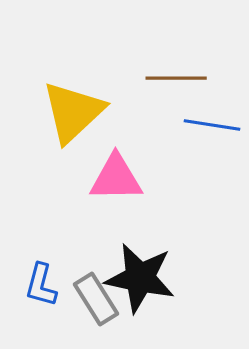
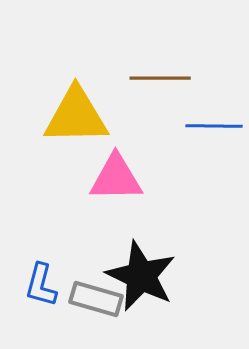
brown line: moved 16 px left
yellow triangle: moved 3 px right, 4 px down; rotated 42 degrees clockwise
blue line: moved 2 px right, 1 px down; rotated 8 degrees counterclockwise
black star: moved 1 px right, 2 px up; rotated 14 degrees clockwise
gray rectangle: rotated 42 degrees counterclockwise
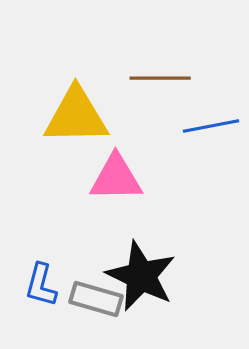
blue line: moved 3 px left; rotated 12 degrees counterclockwise
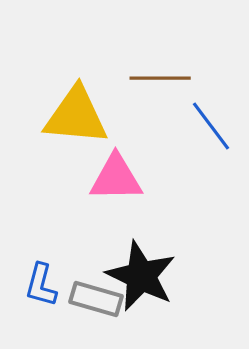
yellow triangle: rotated 6 degrees clockwise
blue line: rotated 64 degrees clockwise
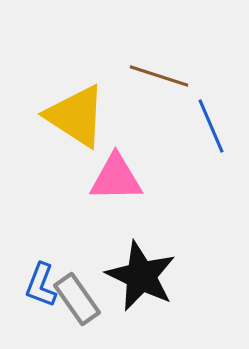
brown line: moved 1 px left, 2 px up; rotated 18 degrees clockwise
yellow triangle: rotated 28 degrees clockwise
blue line: rotated 14 degrees clockwise
blue L-shape: rotated 6 degrees clockwise
gray rectangle: moved 19 px left; rotated 39 degrees clockwise
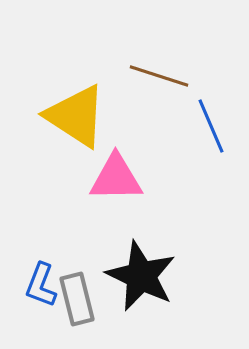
gray rectangle: rotated 21 degrees clockwise
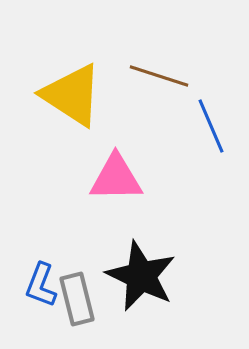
yellow triangle: moved 4 px left, 21 px up
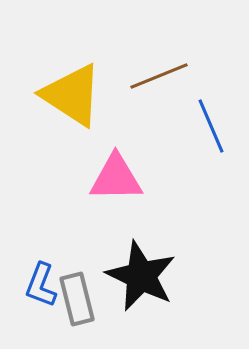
brown line: rotated 40 degrees counterclockwise
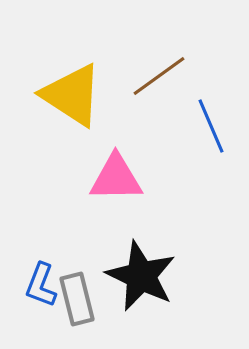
brown line: rotated 14 degrees counterclockwise
